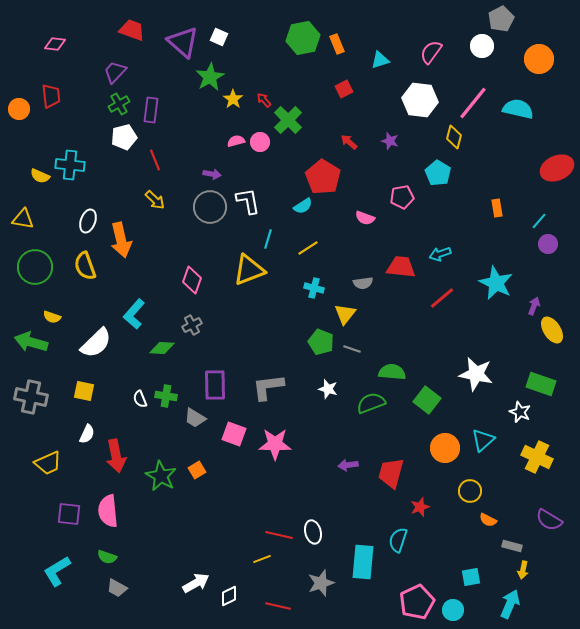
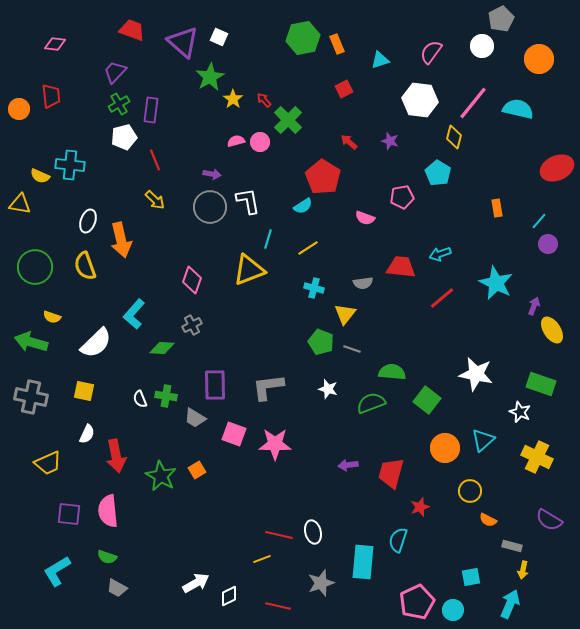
yellow triangle at (23, 219): moved 3 px left, 15 px up
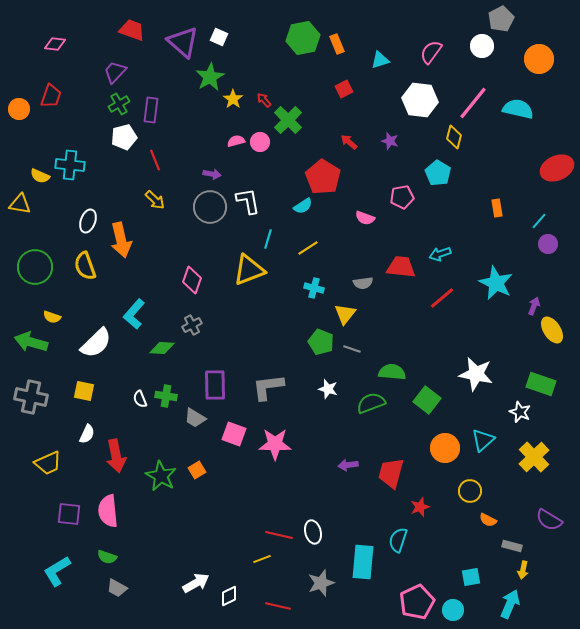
red trapezoid at (51, 96): rotated 25 degrees clockwise
yellow cross at (537, 457): moved 3 px left; rotated 20 degrees clockwise
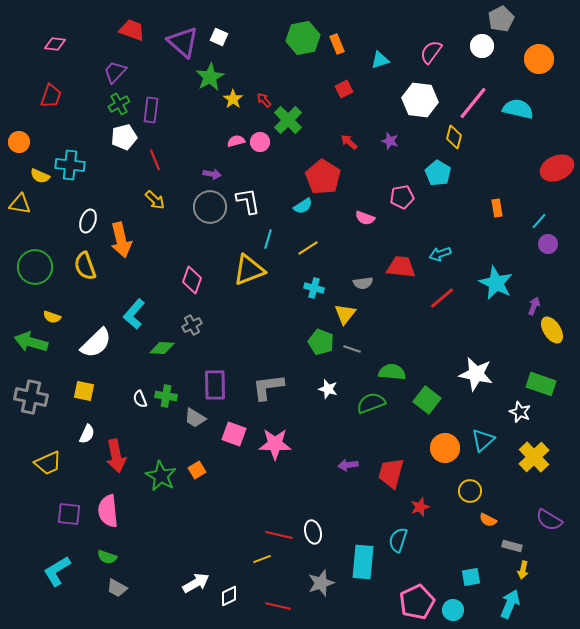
orange circle at (19, 109): moved 33 px down
